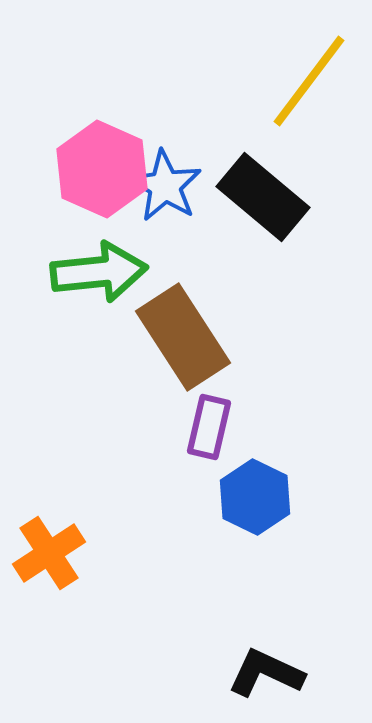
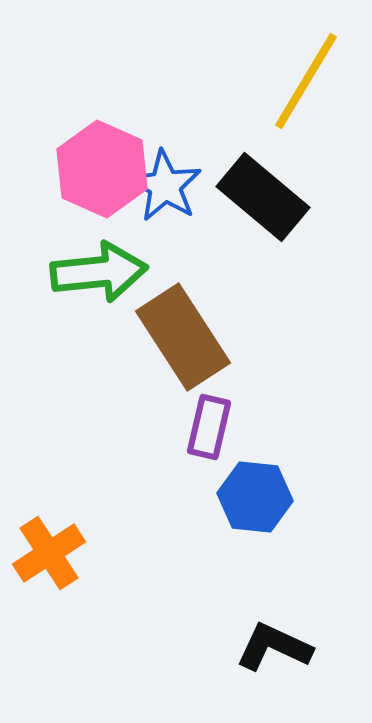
yellow line: moved 3 px left; rotated 6 degrees counterclockwise
blue hexagon: rotated 20 degrees counterclockwise
black L-shape: moved 8 px right, 26 px up
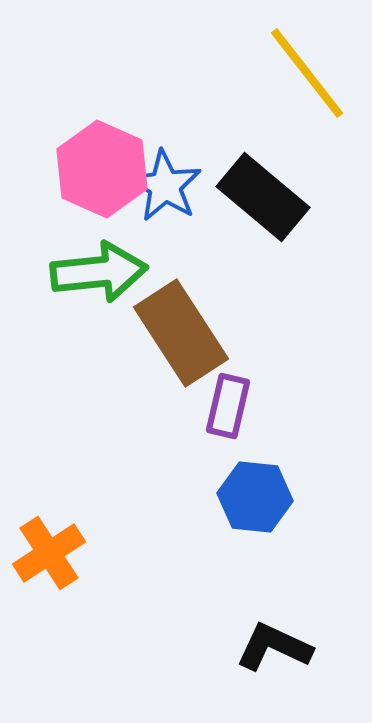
yellow line: moved 1 px right, 8 px up; rotated 69 degrees counterclockwise
brown rectangle: moved 2 px left, 4 px up
purple rectangle: moved 19 px right, 21 px up
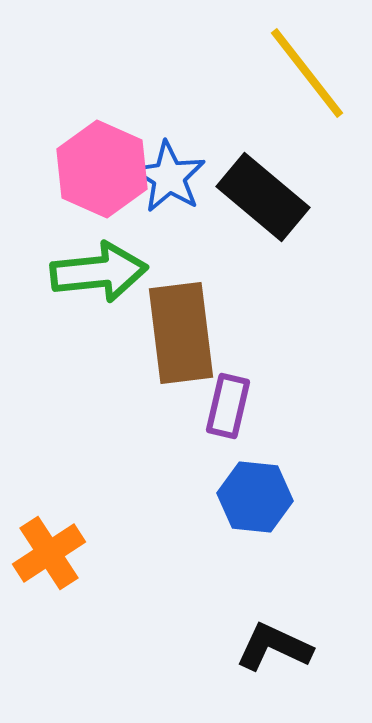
blue star: moved 4 px right, 9 px up
brown rectangle: rotated 26 degrees clockwise
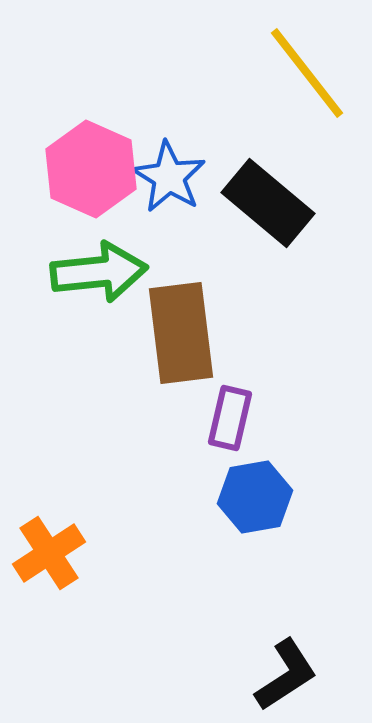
pink hexagon: moved 11 px left
black rectangle: moved 5 px right, 6 px down
purple rectangle: moved 2 px right, 12 px down
blue hexagon: rotated 16 degrees counterclockwise
black L-shape: moved 12 px right, 28 px down; rotated 122 degrees clockwise
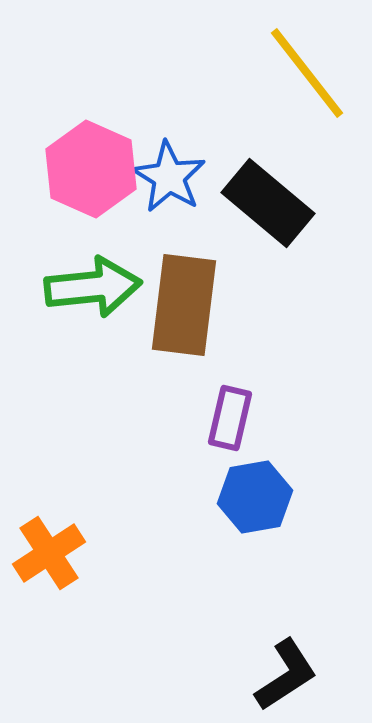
green arrow: moved 6 px left, 15 px down
brown rectangle: moved 3 px right, 28 px up; rotated 14 degrees clockwise
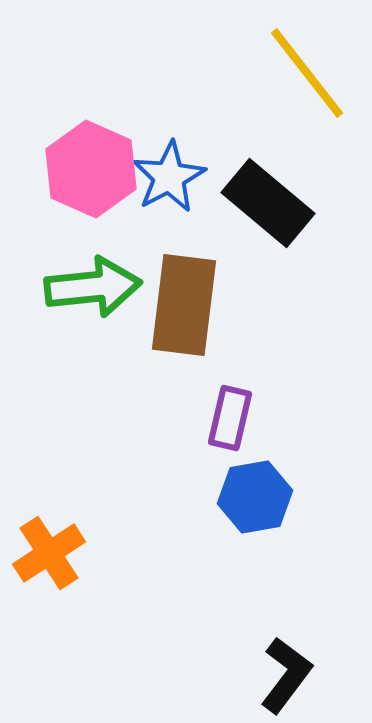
blue star: rotated 12 degrees clockwise
black L-shape: rotated 20 degrees counterclockwise
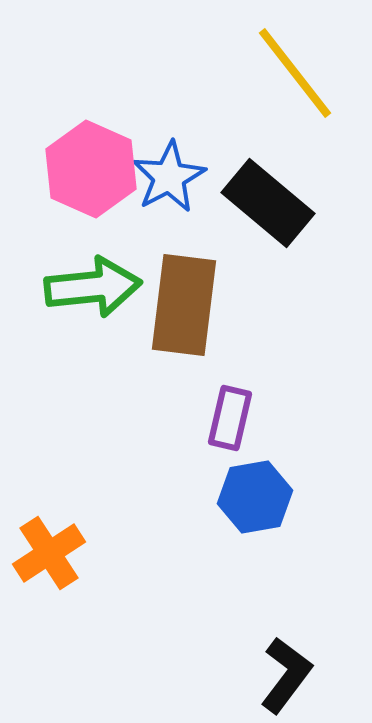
yellow line: moved 12 px left
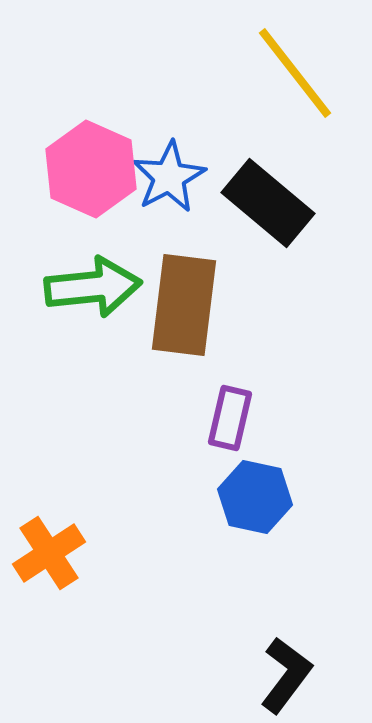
blue hexagon: rotated 22 degrees clockwise
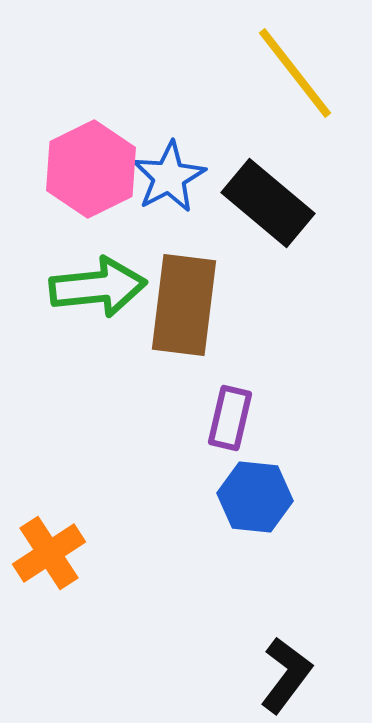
pink hexagon: rotated 10 degrees clockwise
green arrow: moved 5 px right
blue hexagon: rotated 6 degrees counterclockwise
